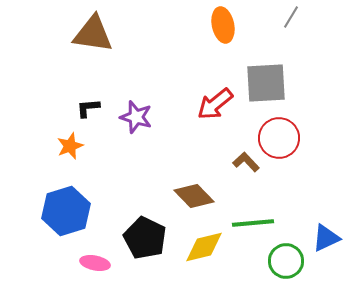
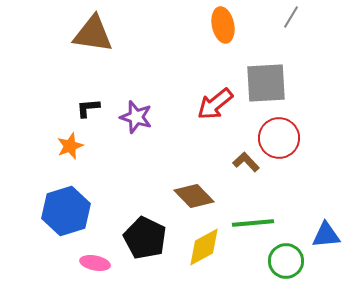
blue triangle: moved 3 px up; rotated 20 degrees clockwise
yellow diamond: rotated 15 degrees counterclockwise
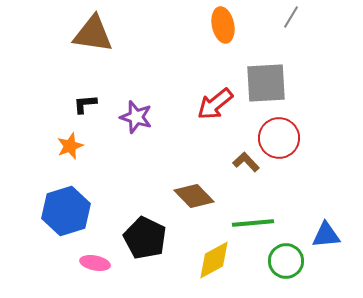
black L-shape: moved 3 px left, 4 px up
yellow diamond: moved 10 px right, 13 px down
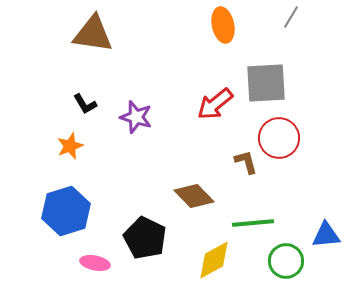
black L-shape: rotated 115 degrees counterclockwise
brown L-shape: rotated 28 degrees clockwise
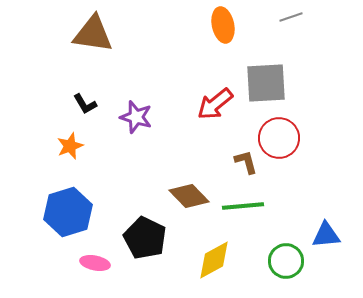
gray line: rotated 40 degrees clockwise
brown diamond: moved 5 px left
blue hexagon: moved 2 px right, 1 px down
green line: moved 10 px left, 17 px up
